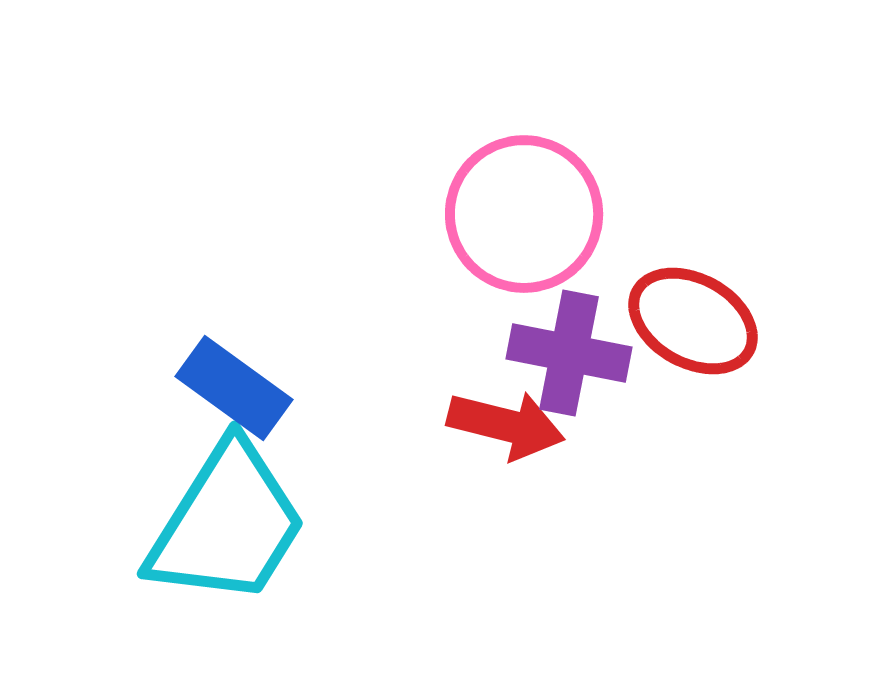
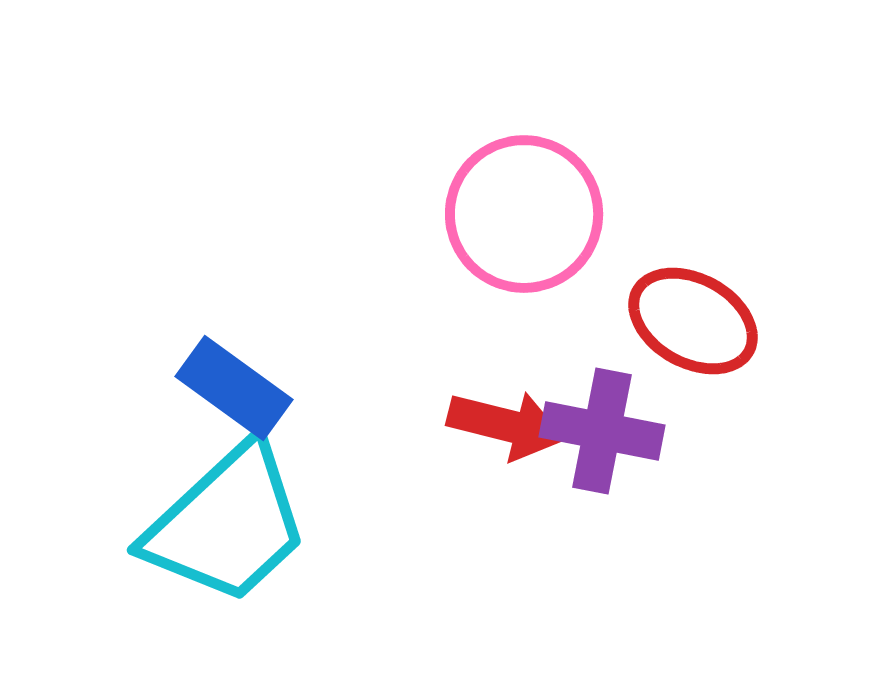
purple cross: moved 33 px right, 78 px down
cyan trapezoid: rotated 15 degrees clockwise
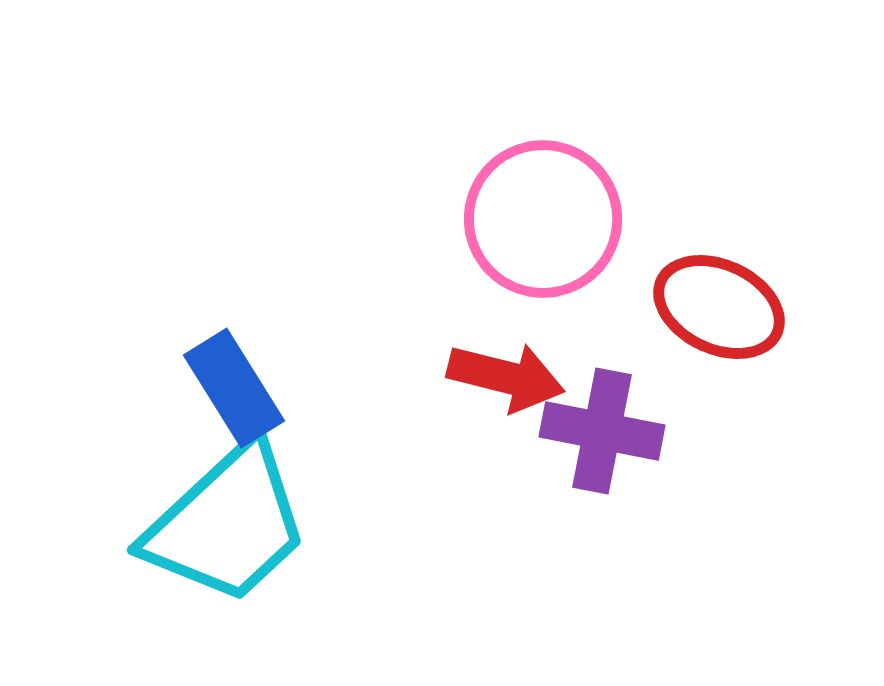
pink circle: moved 19 px right, 5 px down
red ellipse: moved 26 px right, 14 px up; rotated 4 degrees counterclockwise
blue rectangle: rotated 22 degrees clockwise
red arrow: moved 48 px up
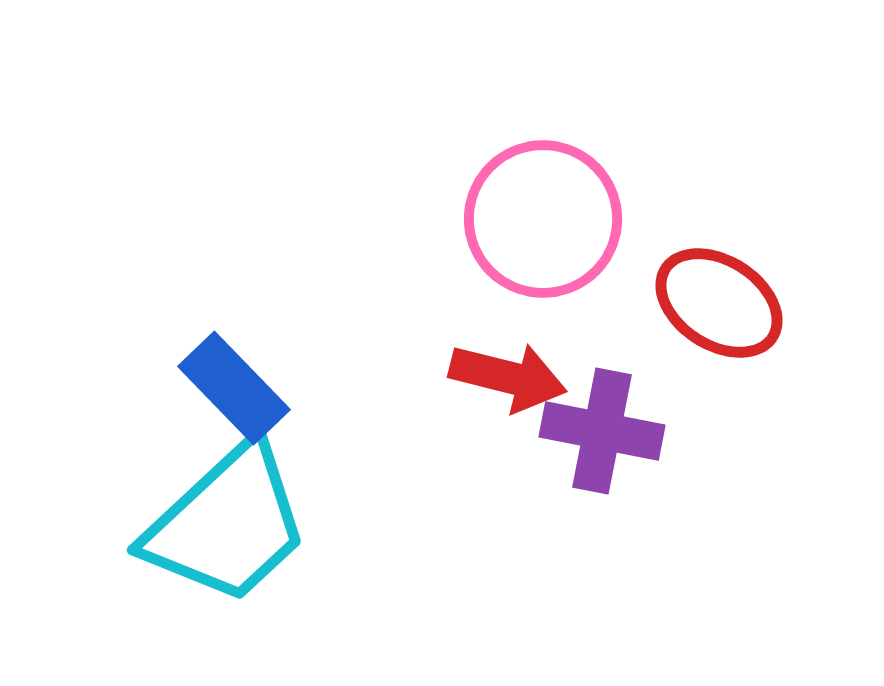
red ellipse: moved 4 px up; rotated 8 degrees clockwise
red arrow: moved 2 px right
blue rectangle: rotated 12 degrees counterclockwise
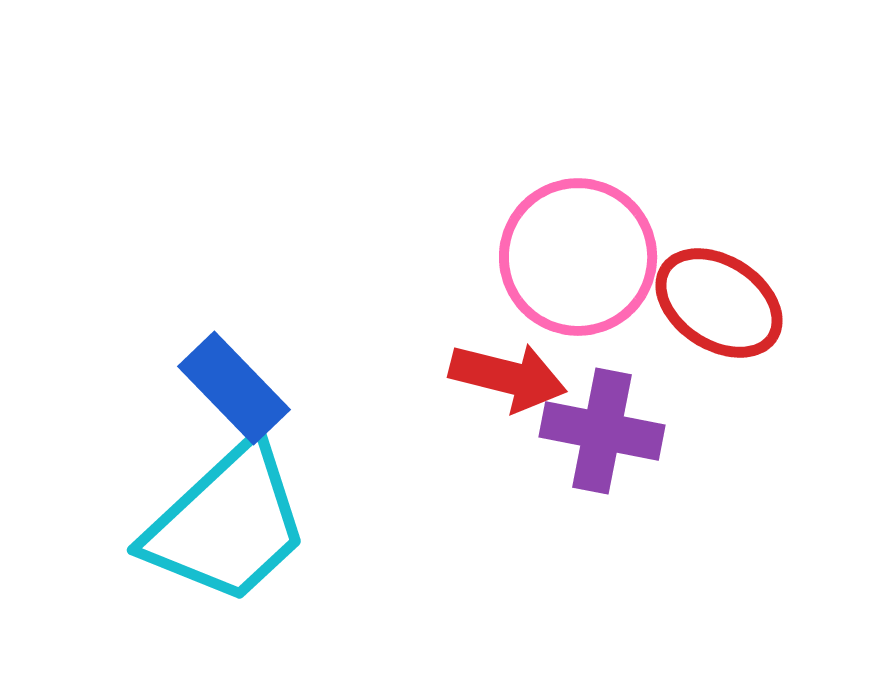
pink circle: moved 35 px right, 38 px down
